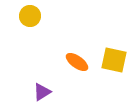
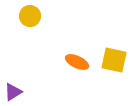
orange ellipse: rotated 10 degrees counterclockwise
purple triangle: moved 29 px left
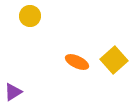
yellow square: rotated 36 degrees clockwise
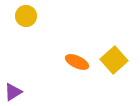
yellow circle: moved 4 px left
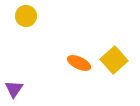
orange ellipse: moved 2 px right, 1 px down
purple triangle: moved 1 px right, 3 px up; rotated 24 degrees counterclockwise
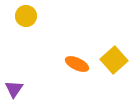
orange ellipse: moved 2 px left, 1 px down
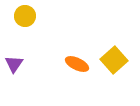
yellow circle: moved 1 px left
purple triangle: moved 25 px up
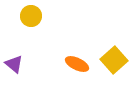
yellow circle: moved 6 px right
purple triangle: rotated 24 degrees counterclockwise
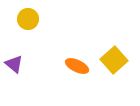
yellow circle: moved 3 px left, 3 px down
orange ellipse: moved 2 px down
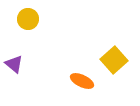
orange ellipse: moved 5 px right, 15 px down
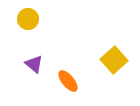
purple triangle: moved 20 px right
orange ellipse: moved 14 px left; rotated 25 degrees clockwise
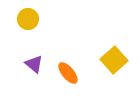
orange ellipse: moved 8 px up
